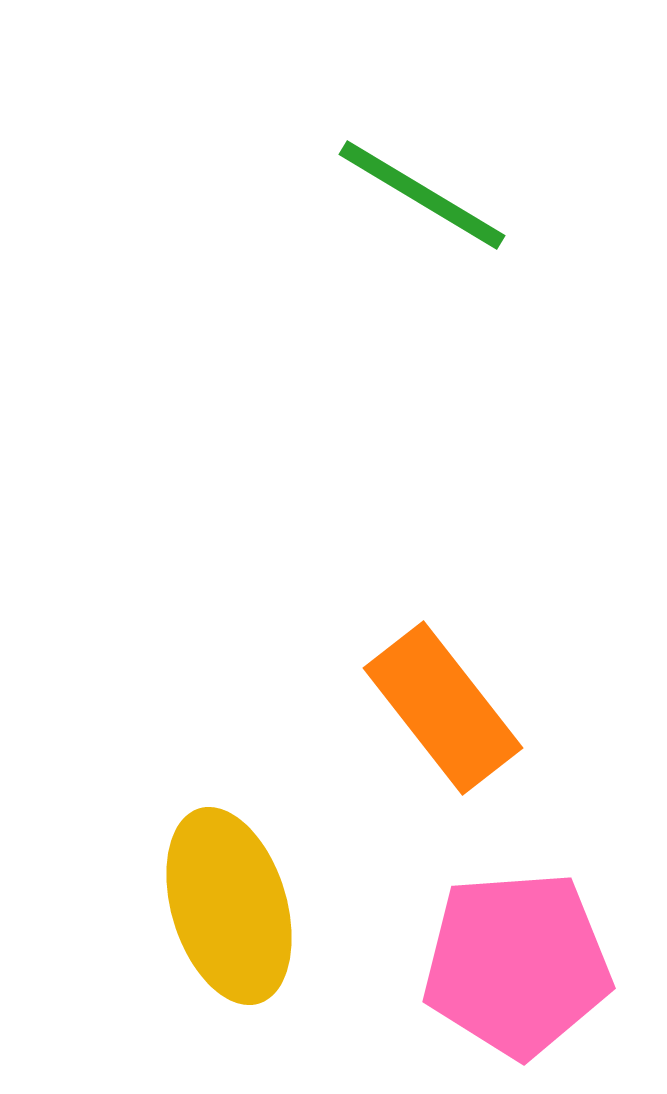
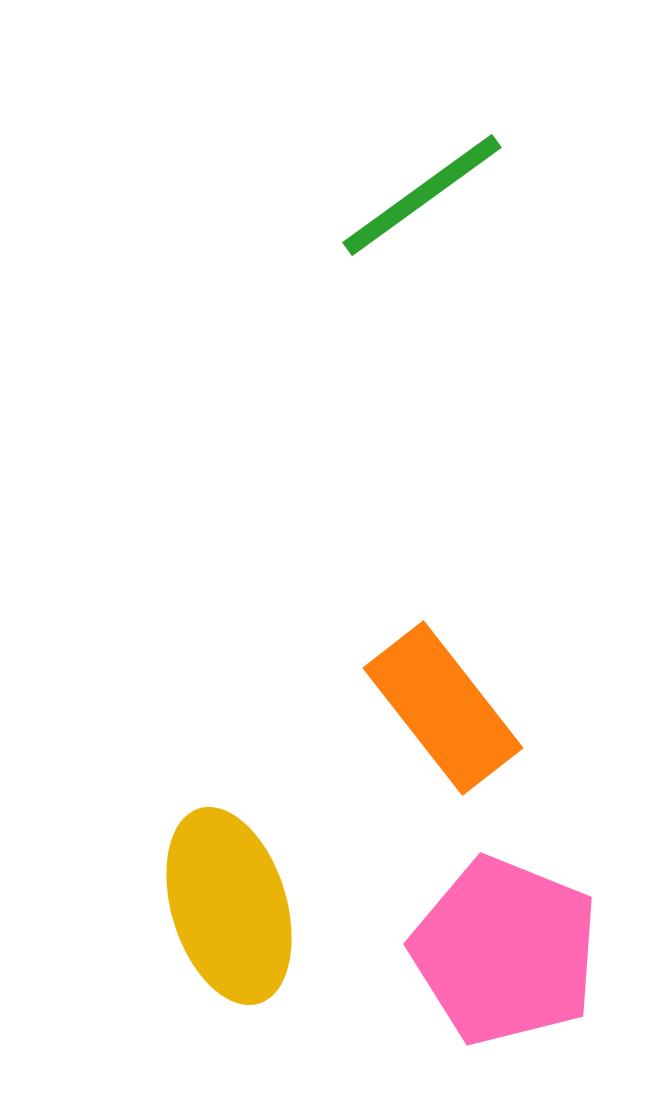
green line: rotated 67 degrees counterclockwise
pink pentagon: moved 12 px left, 13 px up; rotated 26 degrees clockwise
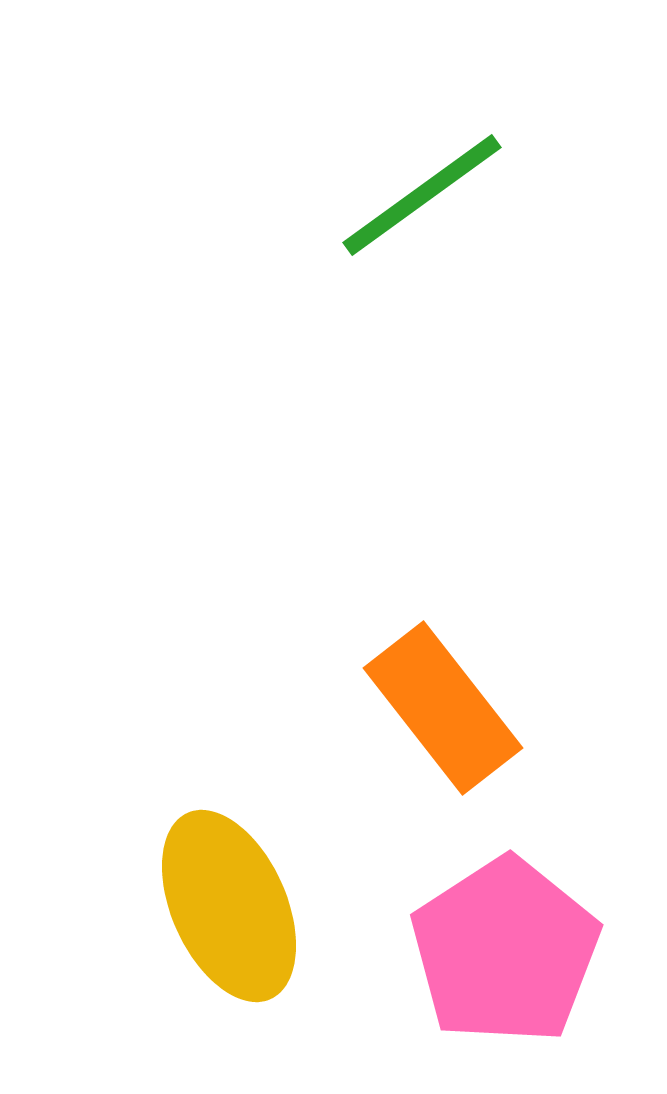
yellow ellipse: rotated 7 degrees counterclockwise
pink pentagon: rotated 17 degrees clockwise
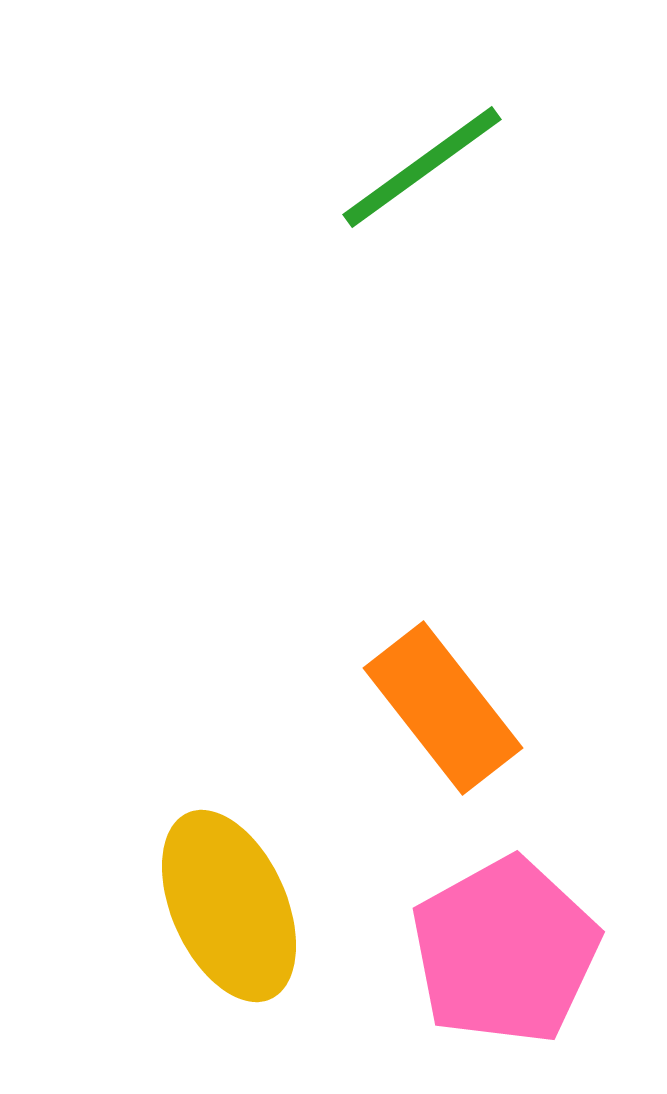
green line: moved 28 px up
pink pentagon: rotated 4 degrees clockwise
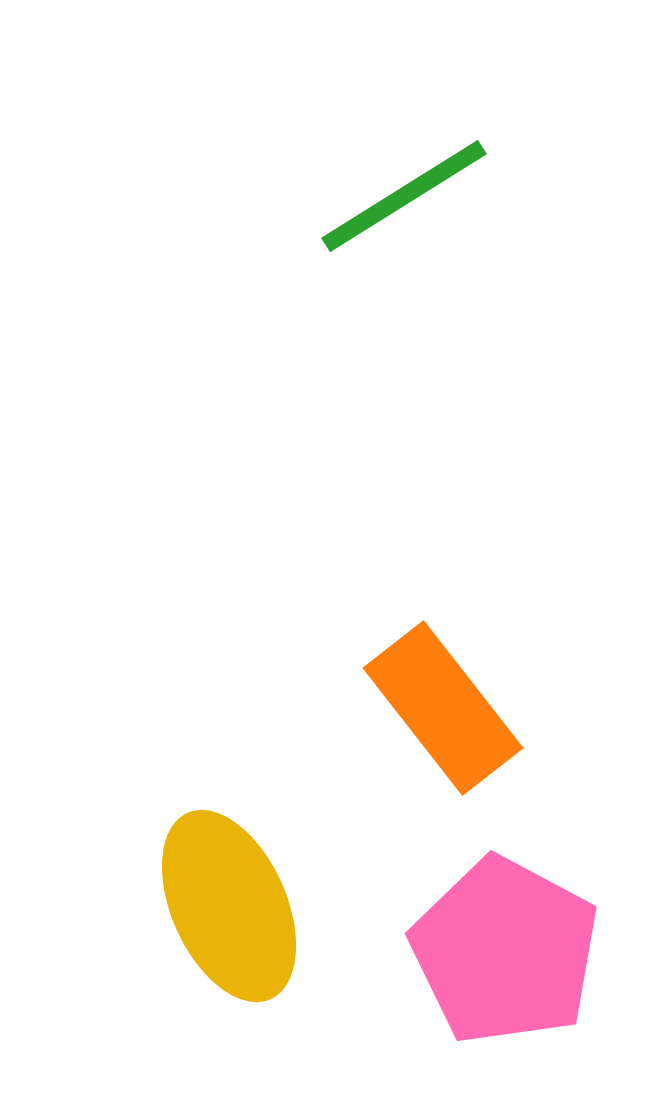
green line: moved 18 px left, 29 px down; rotated 4 degrees clockwise
pink pentagon: rotated 15 degrees counterclockwise
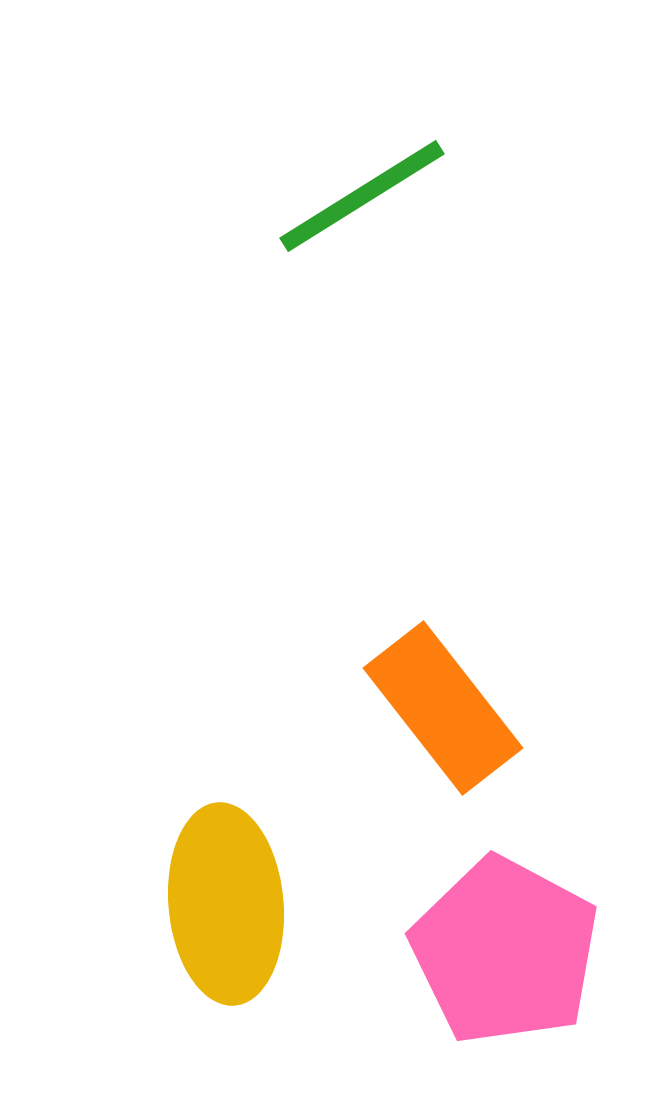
green line: moved 42 px left
yellow ellipse: moved 3 px left, 2 px up; rotated 19 degrees clockwise
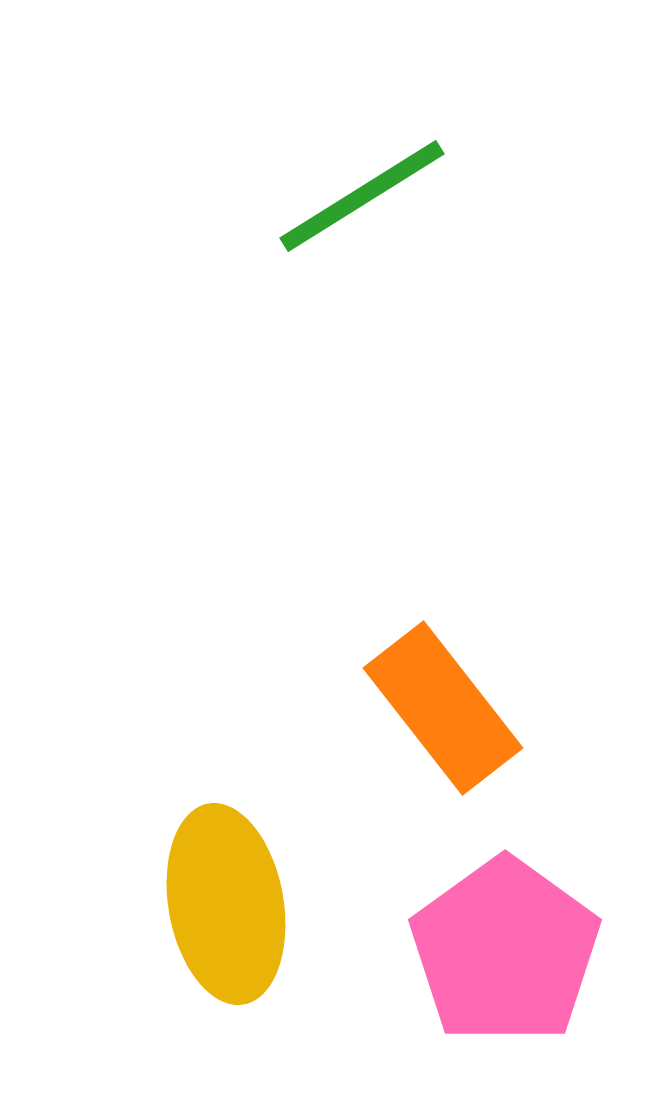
yellow ellipse: rotated 5 degrees counterclockwise
pink pentagon: rotated 8 degrees clockwise
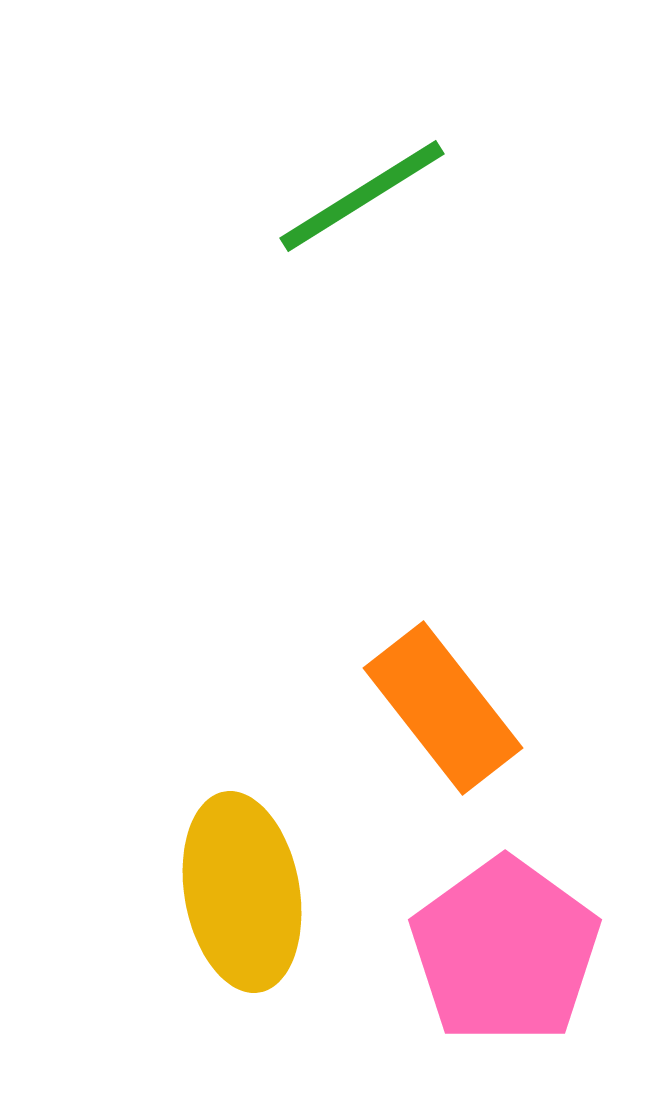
yellow ellipse: moved 16 px right, 12 px up
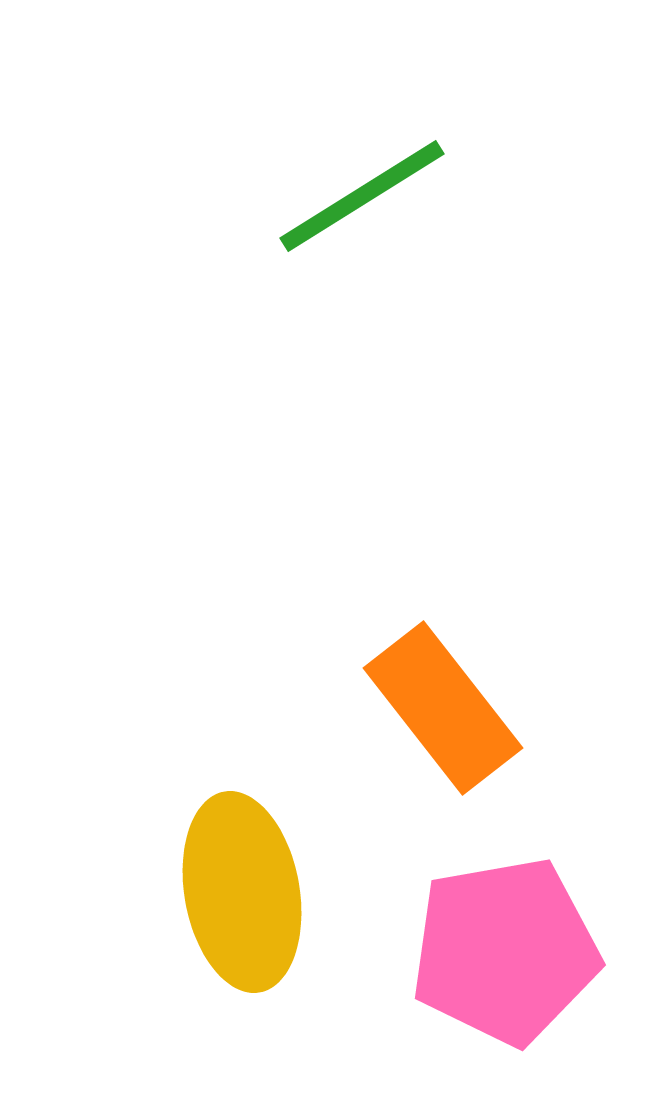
pink pentagon: rotated 26 degrees clockwise
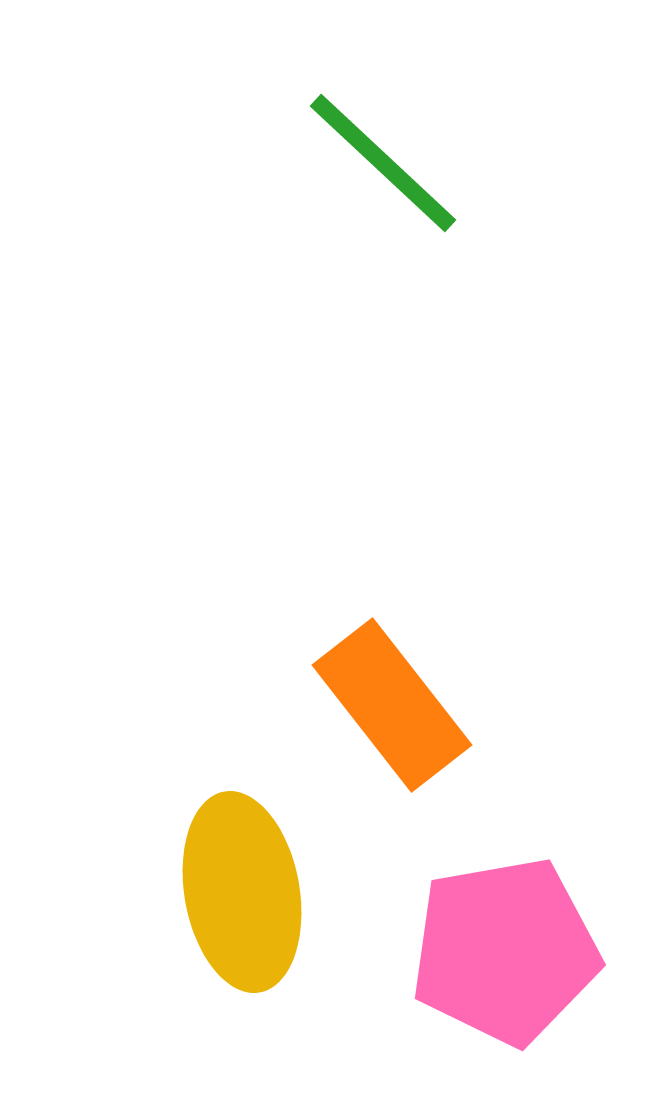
green line: moved 21 px right, 33 px up; rotated 75 degrees clockwise
orange rectangle: moved 51 px left, 3 px up
